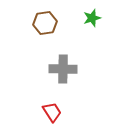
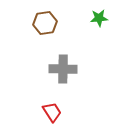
green star: moved 7 px right; rotated 12 degrees clockwise
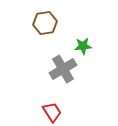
green star: moved 16 px left, 28 px down
gray cross: rotated 32 degrees counterclockwise
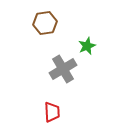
green star: moved 4 px right; rotated 18 degrees counterclockwise
red trapezoid: rotated 30 degrees clockwise
